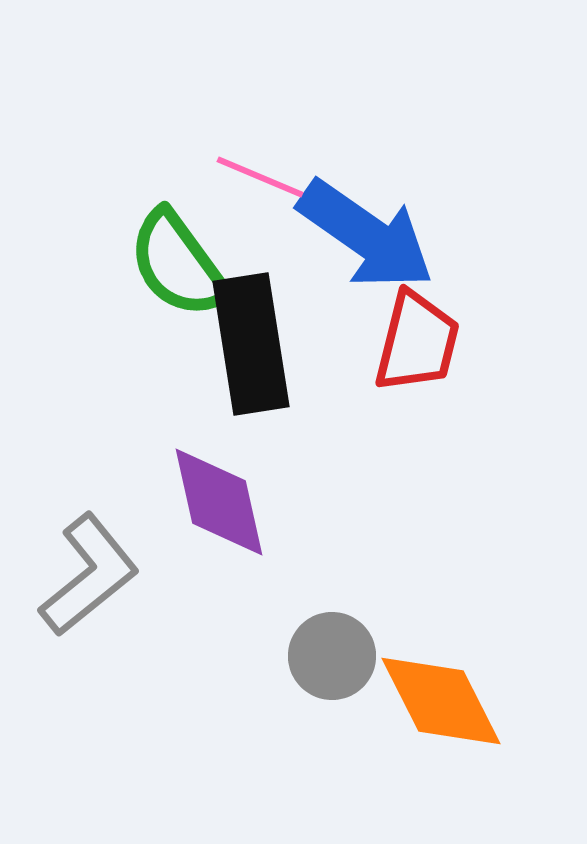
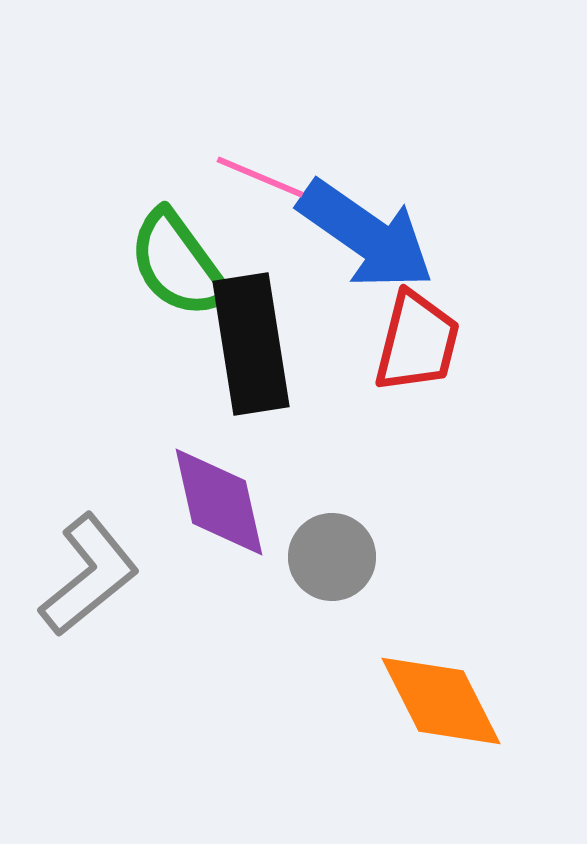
gray circle: moved 99 px up
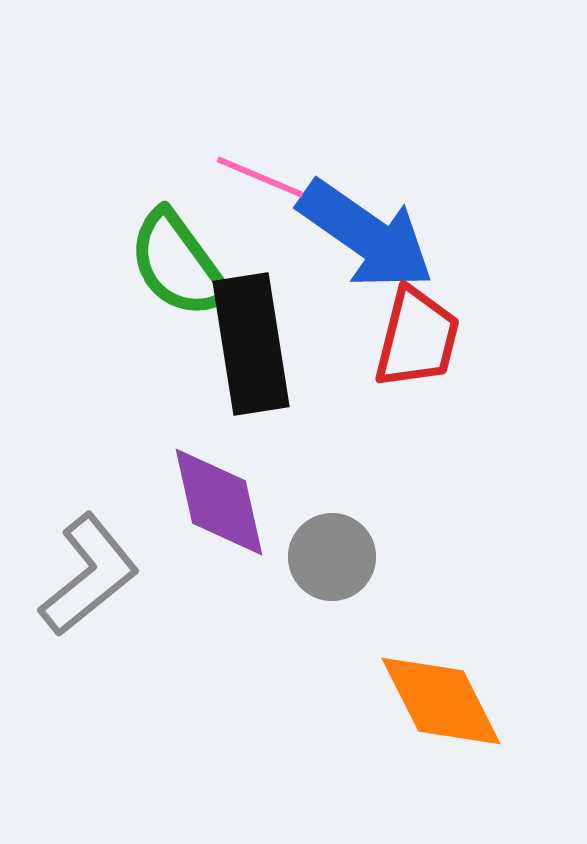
red trapezoid: moved 4 px up
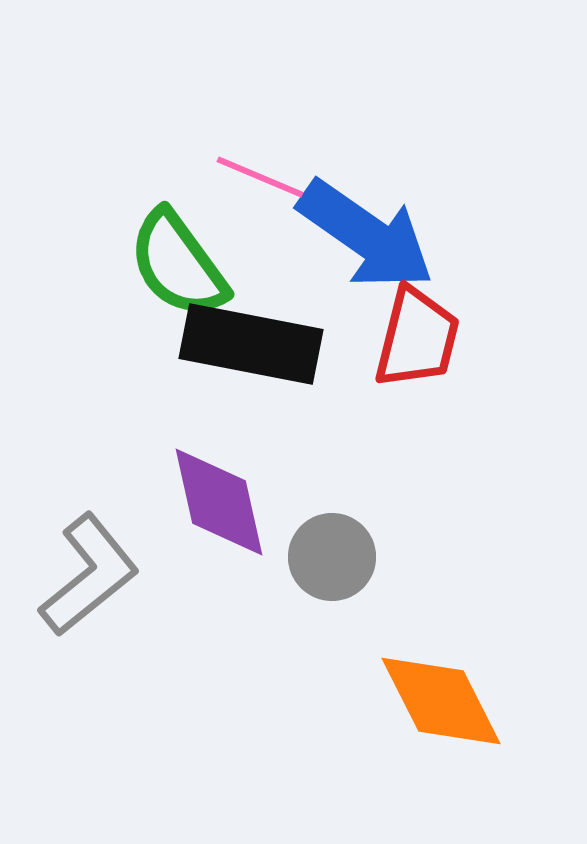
black rectangle: rotated 70 degrees counterclockwise
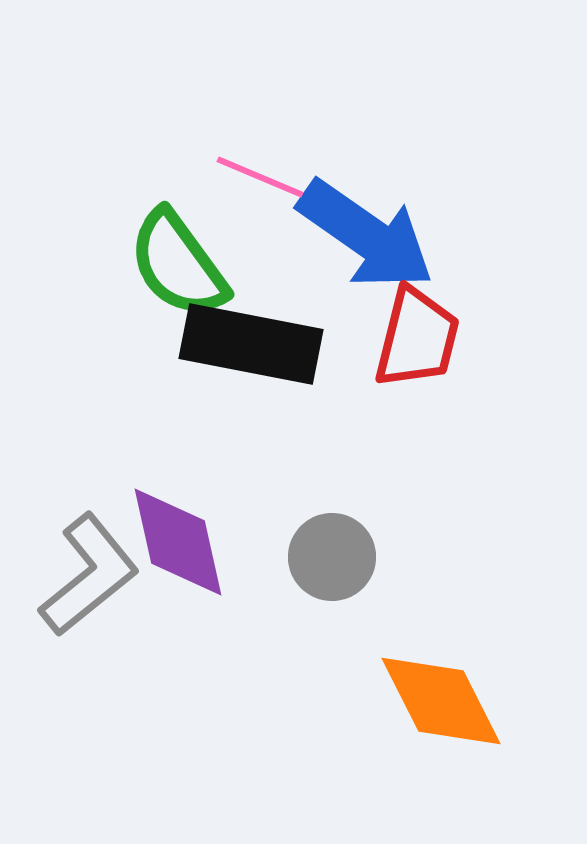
purple diamond: moved 41 px left, 40 px down
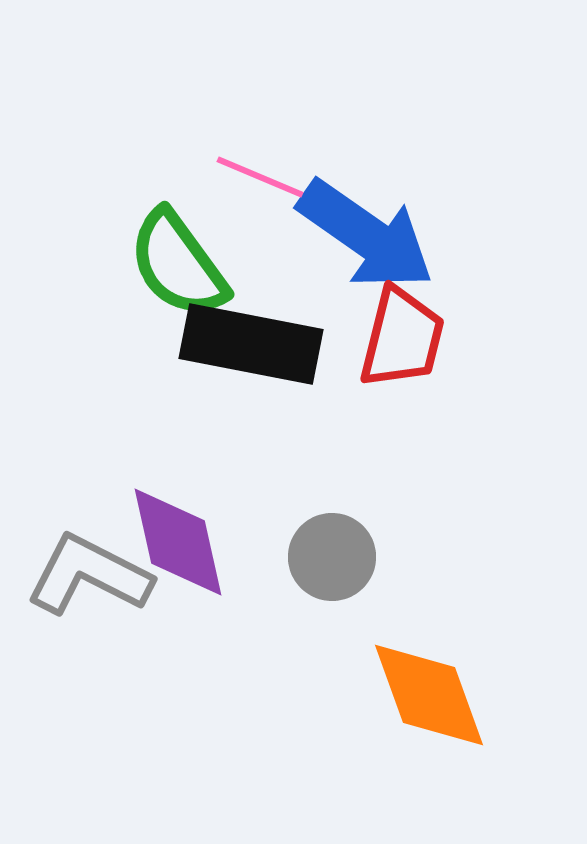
red trapezoid: moved 15 px left
gray L-shape: rotated 114 degrees counterclockwise
orange diamond: moved 12 px left, 6 px up; rotated 7 degrees clockwise
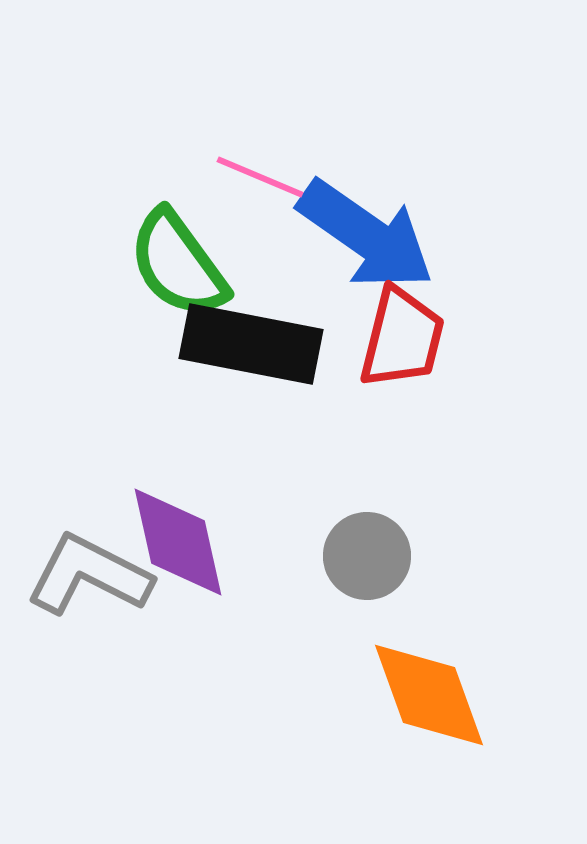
gray circle: moved 35 px right, 1 px up
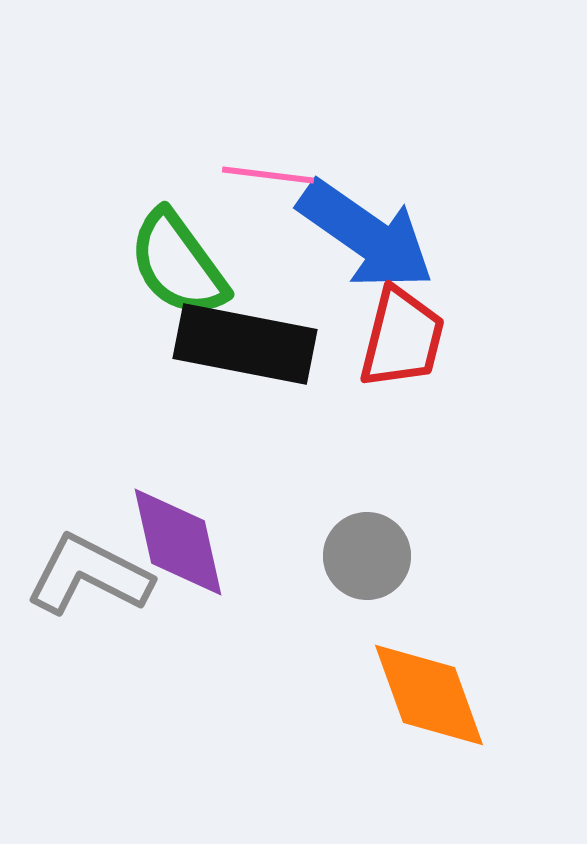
pink line: moved 8 px right, 2 px up; rotated 16 degrees counterclockwise
black rectangle: moved 6 px left
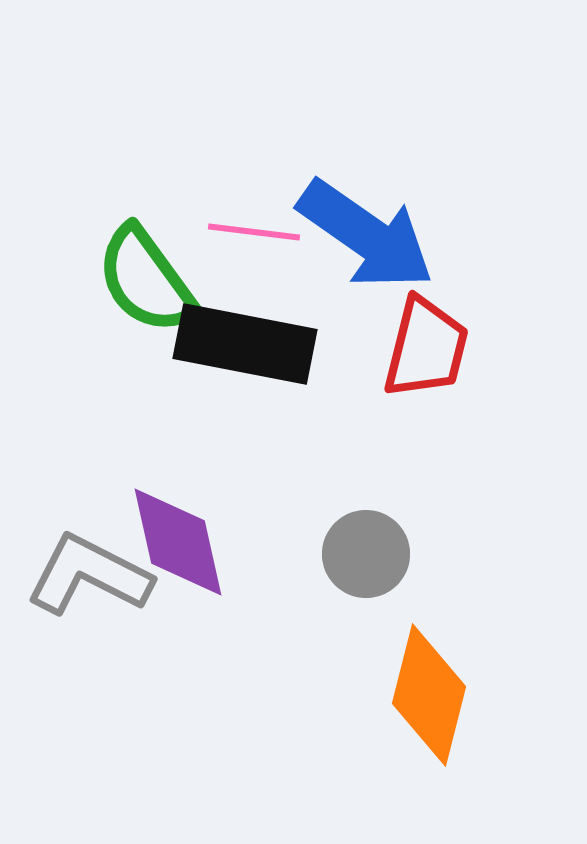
pink line: moved 14 px left, 57 px down
green semicircle: moved 32 px left, 16 px down
red trapezoid: moved 24 px right, 10 px down
gray circle: moved 1 px left, 2 px up
orange diamond: rotated 34 degrees clockwise
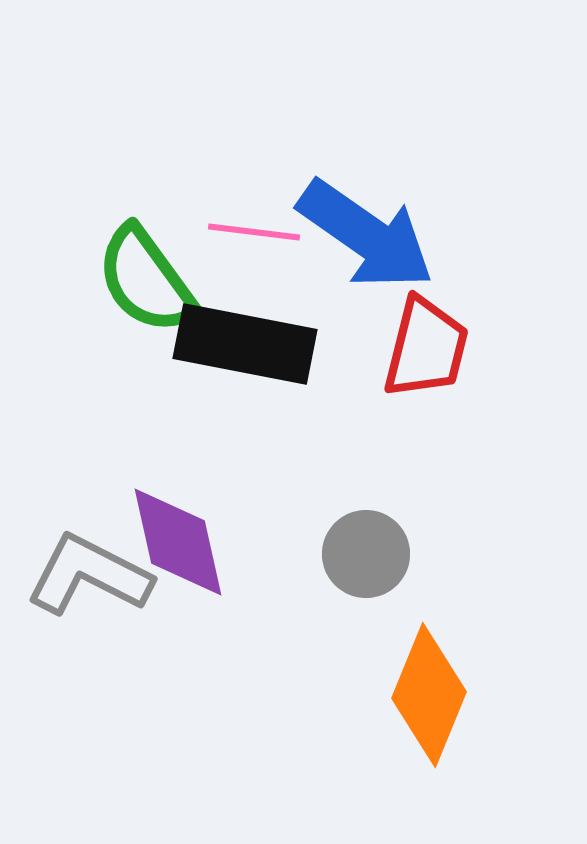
orange diamond: rotated 8 degrees clockwise
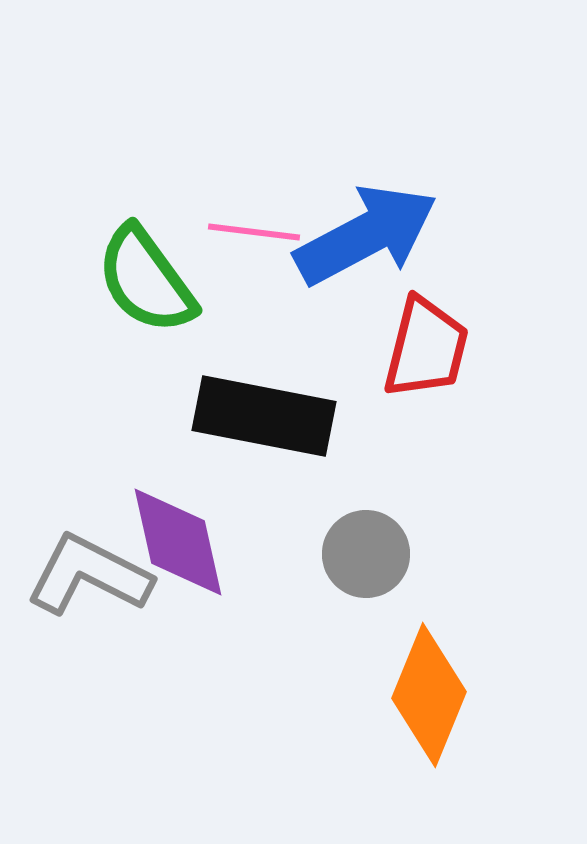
blue arrow: rotated 63 degrees counterclockwise
black rectangle: moved 19 px right, 72 px down
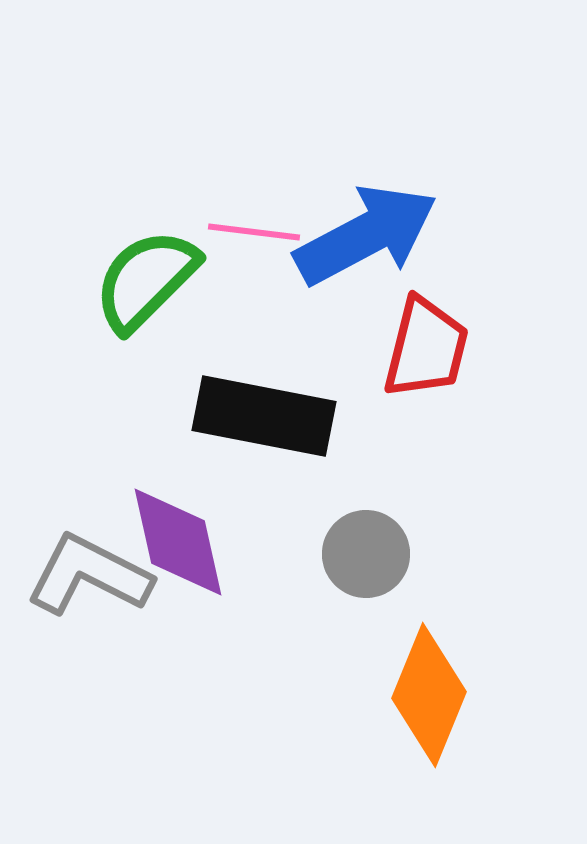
green semicircle: rotated 81 degrees clockwise
